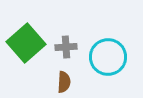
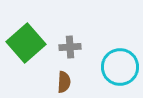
gray cross: moved 4 px right
cyan circle: moved 12 px right, 10 px down
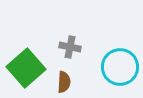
green square: moved 25 px down
gray cross: rotated 15 degrees clockwise
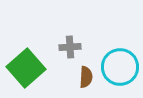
gray cross: rotated 15 degrees counterclockwise
brown semicircle: moved 22 px right, 5 px up
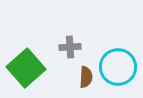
cyan circle: moved 2 px left
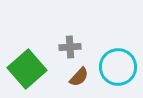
green square: moved 1 px right, 1 px down
brown semicircle: moved 7 px left; rotated 40 degrees clockwise
